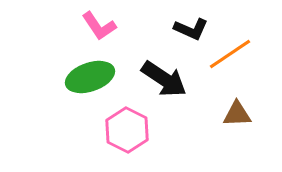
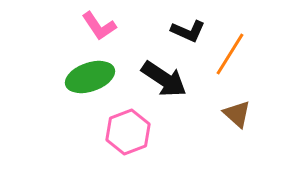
black L-shape: moved 3 px left, 2 px down
orange line: rotated 24 degrees counterclockwise
brown triangle: rotated 44 degrees clockwise
pink hexagon: moved 1 px right, 2 px down; rotated 12 degrees clockwise
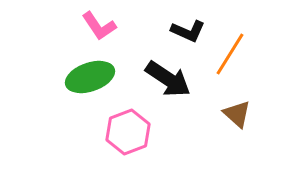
black arrow: moved 4 px right
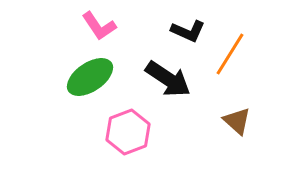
green ellipse: rotated 15 degrees counterclockwise
brown triangle: moved 7 px down
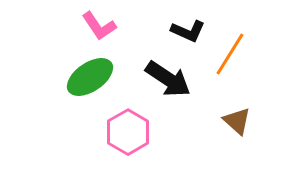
pink hexagon: rotated 9 degrees counterclockwise
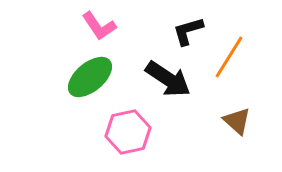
black L-shape: rotated 140 degrees clockwise
orange line: moved 1 px left, 3 px down
green ellipse: rotated 6 degrees counterclockwise
pink hexagon: rotated 18 degrees clockwise
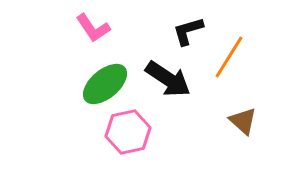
pink L-shape: moved 6 px left, 2 px down
green ellipse: moved 15 px right, 7 px down
brown triangle: moved 6 px right
